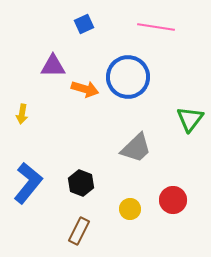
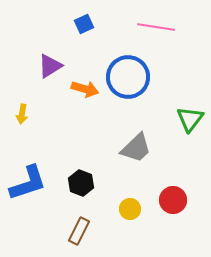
purple triangle: moved 3 px left; rotated 32 degrees counterclockwise
blue L-shape: rotated 33 degrees clockwise
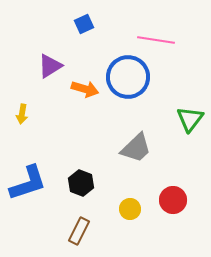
pink line: moved 13 px down
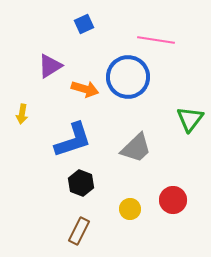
blue L-shape: moved 45 px right, 43 px up
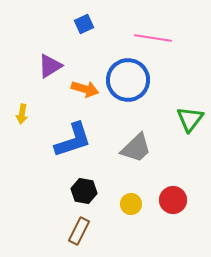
pink line: moved 3 px left, 2 px up
blue circle: moved 3 px down
black hexagon: moved 3 px right, 8 px down; rotated 10 degrees counterclockwise
yellow circle: moved 1 px right, 5 px up
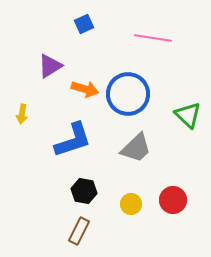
blue circle: moved 14 px down
green triangle: moved 2 px left, 4 px up; rotated 24 degrees counterclockwise
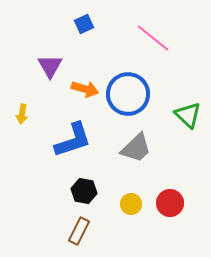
pink line: rotated 30 degrees clockwise
purple triangle: rotated 28 degrees counterclockwise
red circle: moved 3 px left, 3 px down
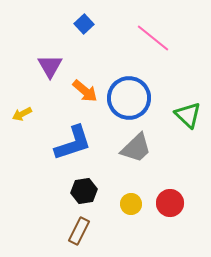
blue square: rotated 18 degrees counterclockwise
orange arrow: moved 2 px down; rotated 24 degrees clockwise
blue circle: moved 1 px right, 4 px down
yellow arrow: rotated 54 degrees clockwise
blue L-shape: moved 3 px down
black hexagon: rotated 20 degrees counterclockwise
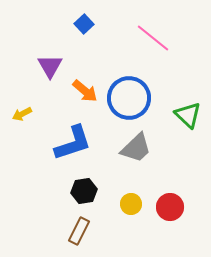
red circle: moved 4 px down
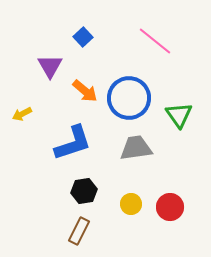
blue square: moved 1 px left, 13 px down
pink line: moved 2 px right, 3 px down
green triangle: moved 9 px left; rotated 12 degrees clockwise
gray trapezoid: rotated 144 degrees counterclockwise
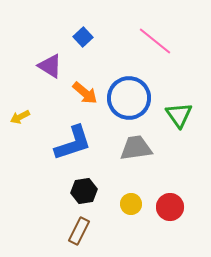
purple triangle: rotated 28 degrees counterclockwise
orange arrow: moved 2 px down
yellow arrow: moved 2 px left, 3 px down
